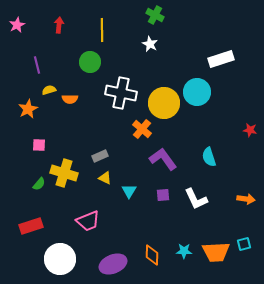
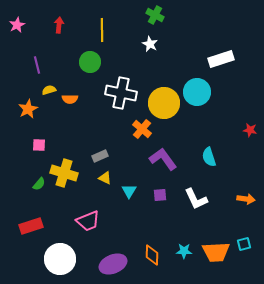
purple square: moved 3 px left
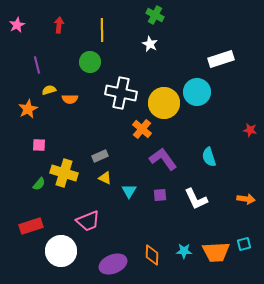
white circle: moved 1 px right, 8 px up
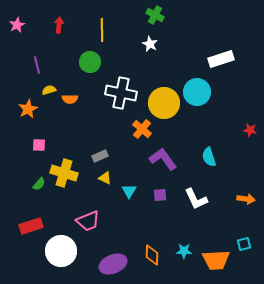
orange trapezoid: moved 8 px down
